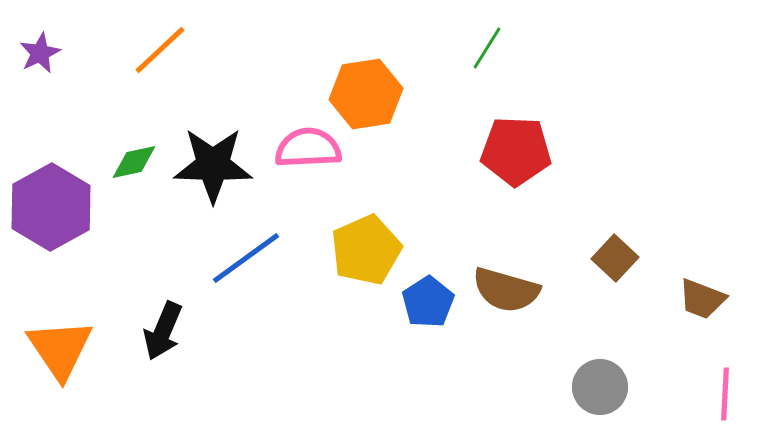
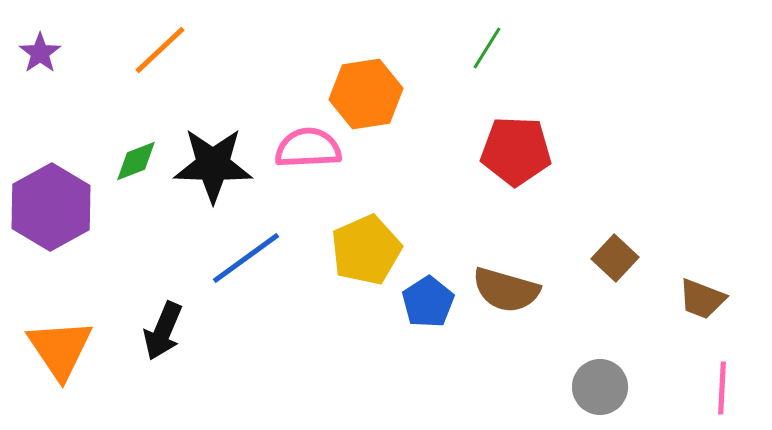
purple star: rotated 9 degrees counterclockwise
green diamond: moved 2 px right, 1 px up; rotated 9 degrees counterclockwise
pink line: moved 3 px left, 6 px up
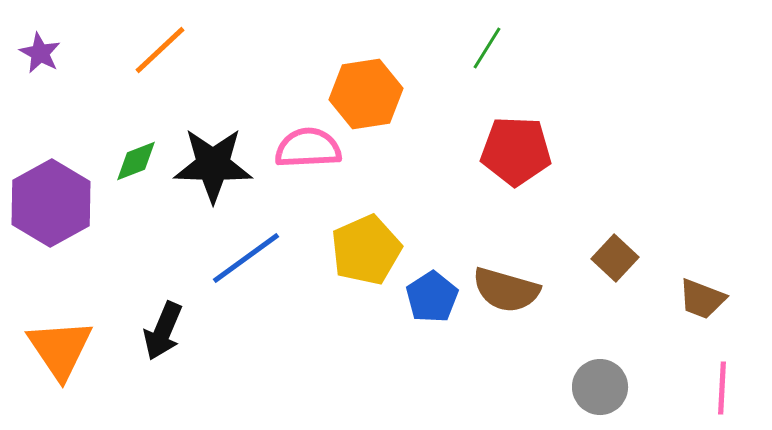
purple star: rotated 9 degrees counterclockwise
purple hexagon: moved 4 px up
blue pentagon: moved 4 px right, 5 px up
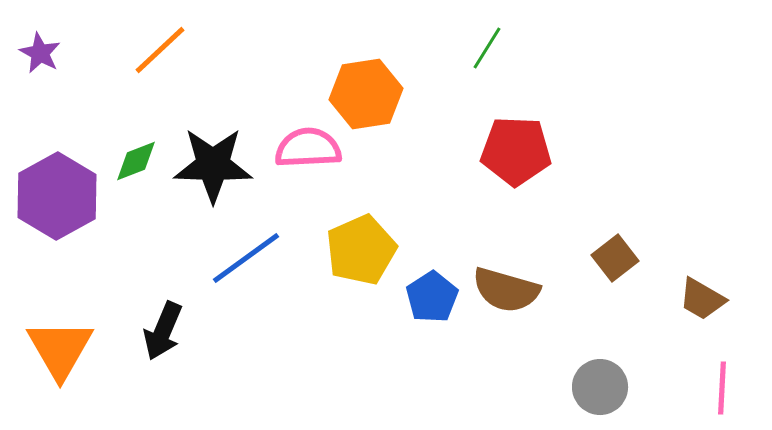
purple hexagon: moved 6 px right, 7 px up
yellow pentagon: moved 5 px left
brown square: rotated 9 degrees clockwise
brown trapezoid: rotated 9 degrees clockwise
orange triangle: rotated 4 degrees clockwise
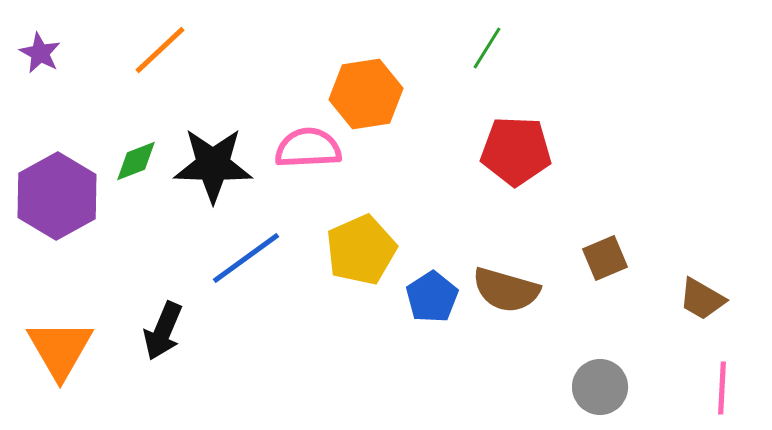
brown square: moved 10 px left; rotated 15 degrees clockwise
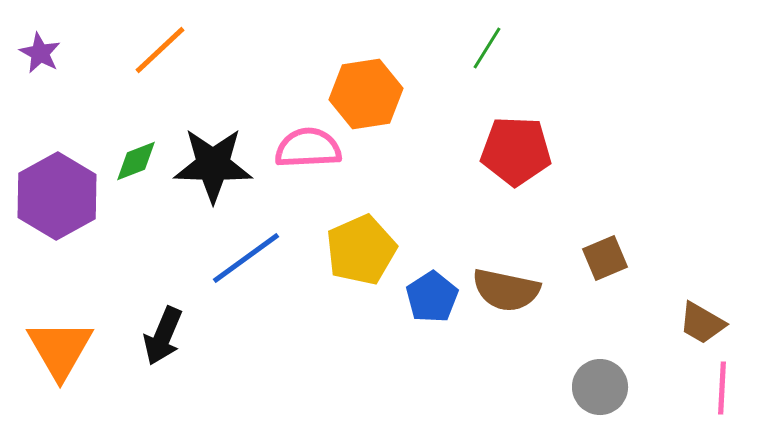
brown semicircle: rotated 4 degrees counterclockwise
brown trapezoid: moved 24 px down
black arrow: moved 5 px down
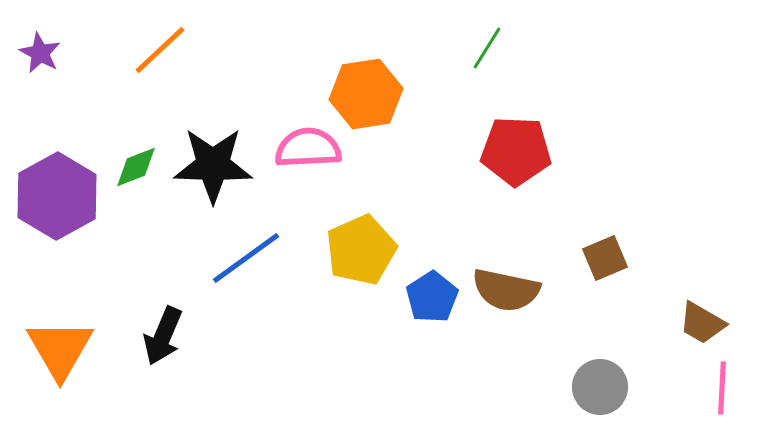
green diamond: moved 6 px down
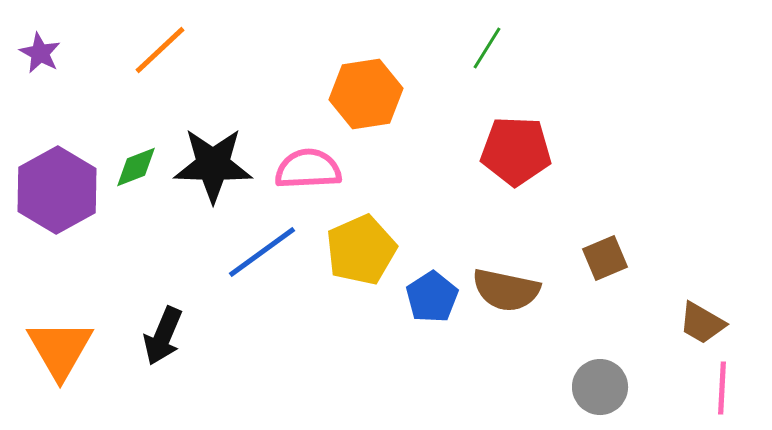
pink semicircle: moved 21 px down
purple hexagon: moved 6 px up
blue line: moved 16 px right, 6 px up
